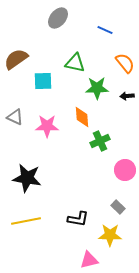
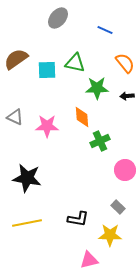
cyan square: moved 4 px right, 11 px up
yellow line: moved 1 px right, 2 px down
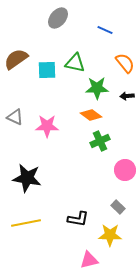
orange diamond: moved 9 px right, 2 px up; rotated 50 degrees counterclockwise
yellow line: moved 1 px left
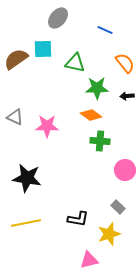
cyan square: moved 4 px left, 21 px up
green cross: rotated 30 degrees clockwise
yellow star: moved 1 px left, 1 px up; rotated 20 degrees counterclockwise
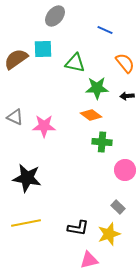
gray ellipse: moved 3 px left, 2 px up
pink star: moved 3 px left
green cross: moved 2 px right, 1 px down
black L-shape: moved 9 px down
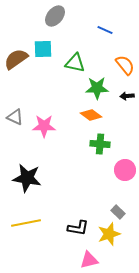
orange semicircle: moved 2 px down
green cross: moved 2 px left, 2 px down
gray rectangle: moved 5 px down
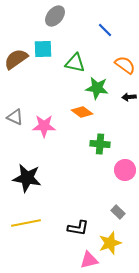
blue line: rotated 21 degrees clockwise
orange semicircle: rotated 15 degrees counterclockwise
green star: rotated 10 degrees clockwise
black arrow: moved 2 px right, 1 px down
orange diamond: moved 9 px left, 3 px up
yellow star: moved 1 px right, 9 px down
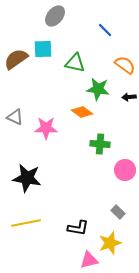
green star: moved 1 px right, 1 px down
pink star: moved 2 px right, 2 px down
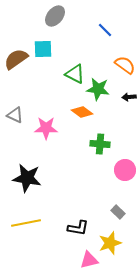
green triangle: moved 11 px down; rotated 15 degrees clockwise
gray triangle: moved 2 px up
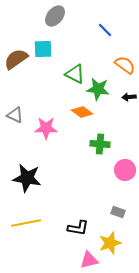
gray rectangle: rotated 24 degrees counterclockwise
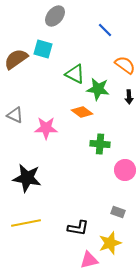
cyan square: rotated 18 degrees clockwise
black arrow: rotated 88 degrees counterclockwise
